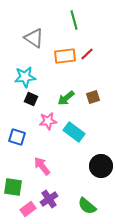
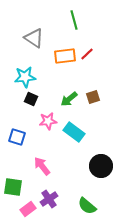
green arrow: moved 3 px right, 1 px down
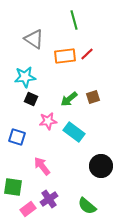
gray triangle: moved 1 px down
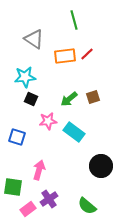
pink arrow: moved 3 px left, 4 px down; rotated 54 degrees clockwise
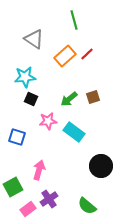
orange rectangle: rotated 35 degrees counterclockwise
green square: rotated 36 degrees counterclockwise
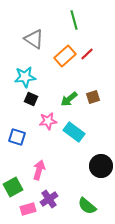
pink rectangle: rotated 21 degrees clockwise
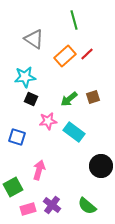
purple cross: moved 3 px right, 6 px down; rotated 18 degrees counterclockwise
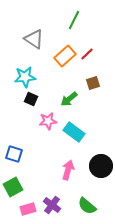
green line: rotated 42 degrees clockwise
brown square: moved 14 px up
blue square: moved 3 px left, 17 px down
pink arrow: moved 29 px right
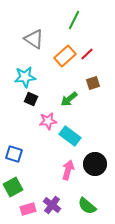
cyan rectangle: moved 4 px left, 4 px down
black circle: moved 6 px left, 2 px up
